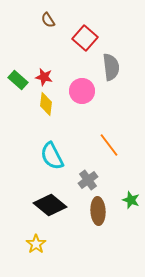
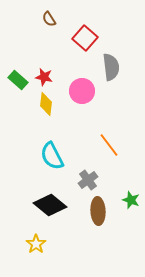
brown semicircle: moved 1 px right, 1 px up
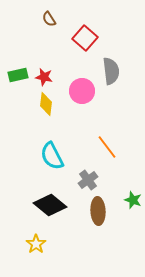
gray semicircle: moved 4 px down
green rectangle: moved 5 px up; rotated 54 degrees counterclockwise
orange line: moved 2 px left, 2 px down
green star: moved 2 px right
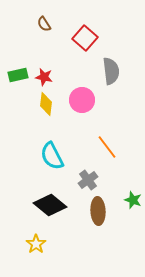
brown semicircle: moved 5 px left, 5 px down
pink circle: moved 9 px down
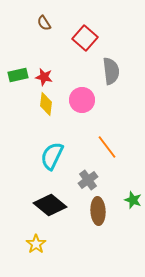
brown semicircle: moved 1 px up
cyan semicircle: rotated 52 degrees clockwise
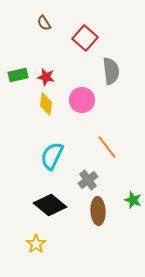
red star: moved 2 px right
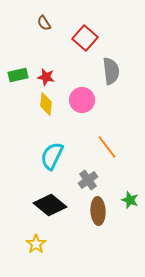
green star: moved 3 px left
